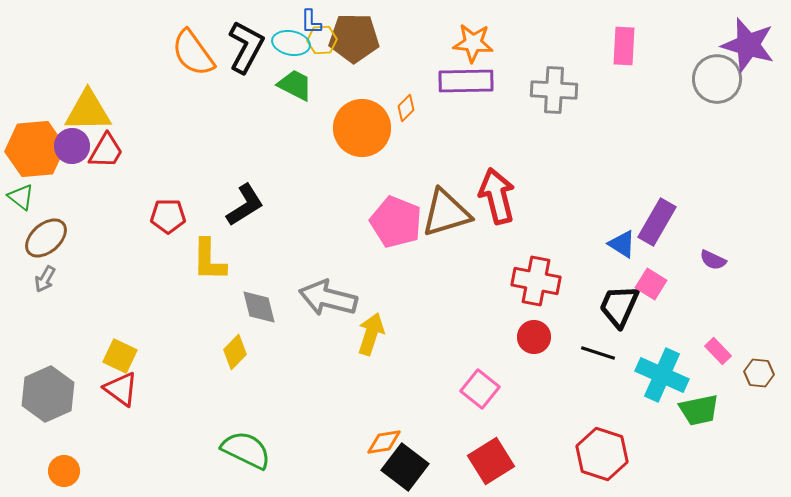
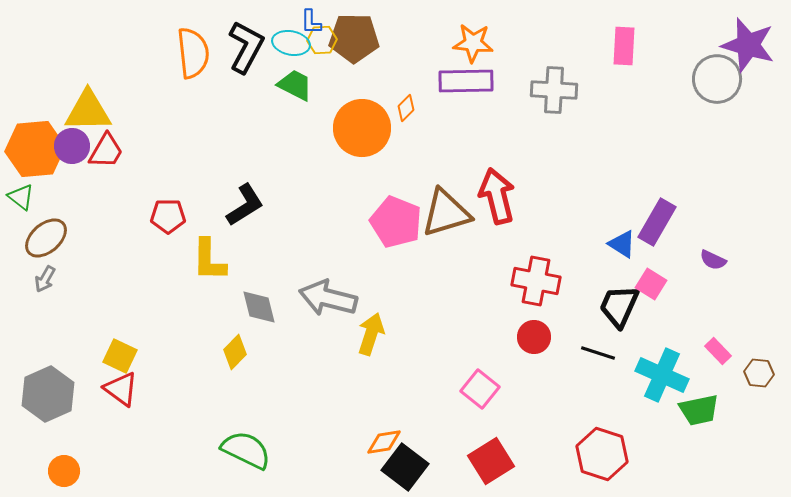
orange semicircle at (193, 53): rotated 150 degrees counterclockwise
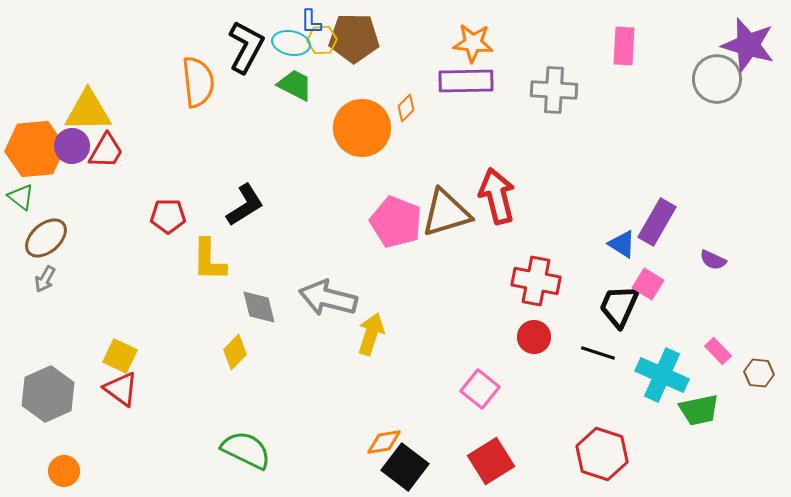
orange semicircle at (193, 53): moved 5 px right, 29 px down
pink square at (651, 284): moved 3 px left
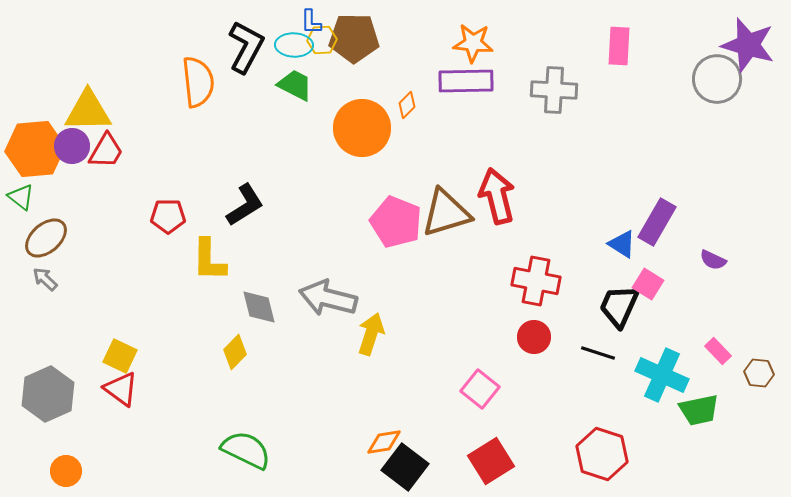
cyan ellipse at (291, 43): moved 3 px right, 2 px down; rotated 9 degrees counterclockwise
pink rectangle at (624, 46): moved 5 px left
orange diamond at (406, 108): moved 1 px right, 3 px up
gray arrow at (45, 279): rotated 104 degrees clockwise
orange circle at (64, 471): moved 2 px right
